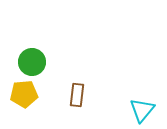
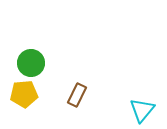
green circle: moved 1 px left, 1 px down
brown rectangle: rotated 20 degrees clockwise
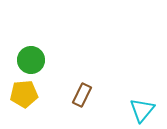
green circle: moved 3 px up
brown rectangle: moved 5 px right
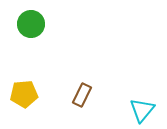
green circle: moved 36 px up
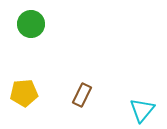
yellow pentagon: moved 1 px up
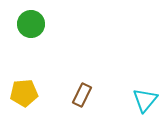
cyan triangle: moved 3 px right, 10 px up
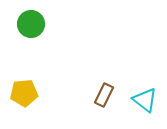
brown rectangle: moved 22 px right
cyan triangle: rotated 32 degrees counterclockwise
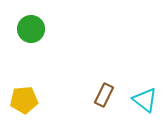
green circle: moved 5 px down
yellow pentagon: moved 7 px down
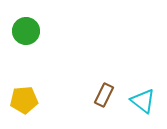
green circle: moved 5 px left, 2 px down
cyan triangle: moved 2 px left, 1 px down
